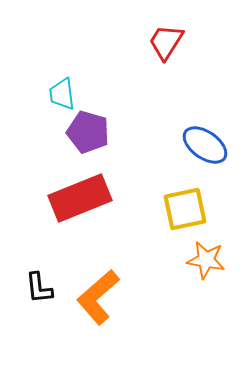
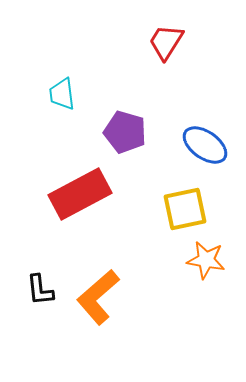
purple pentagon: moved 37 px right
red rectangle: moved 4 px up; rotated 6 degrees counterclockwise
black L-shape: moved 1 px right, 2 px down
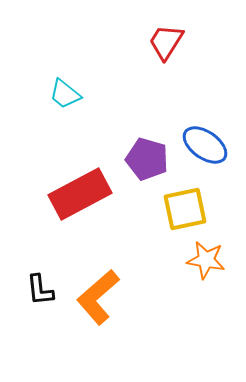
cyan trapezoid: moved 3 px right; rotated 44 degrees counterclockwise
purple pentagon: moved 22 px right, 27 px down
